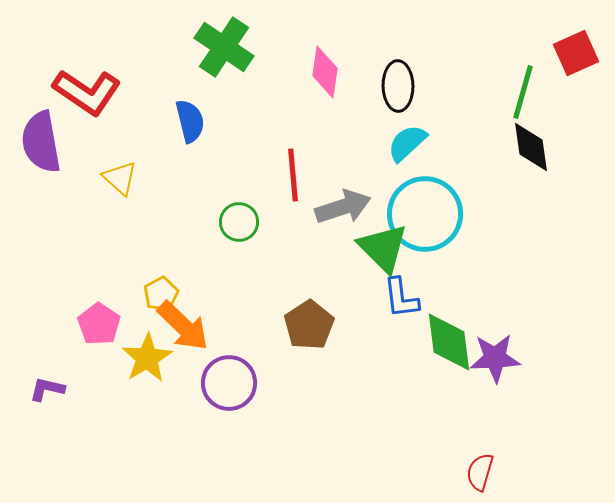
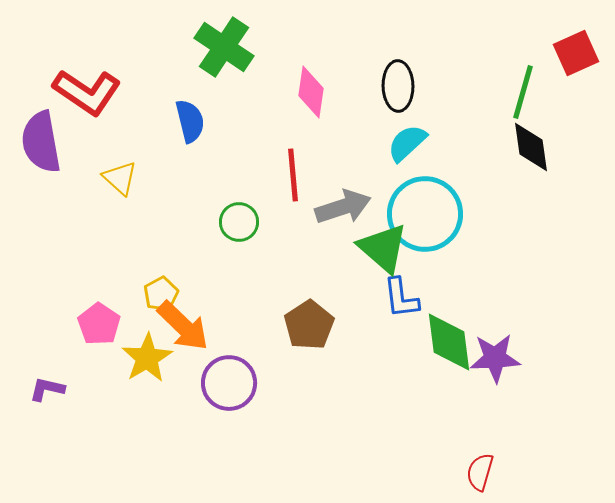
pink diamond: moved 14 px left, 20 px down
green triangle: rotated 4 degrees counterclockwise
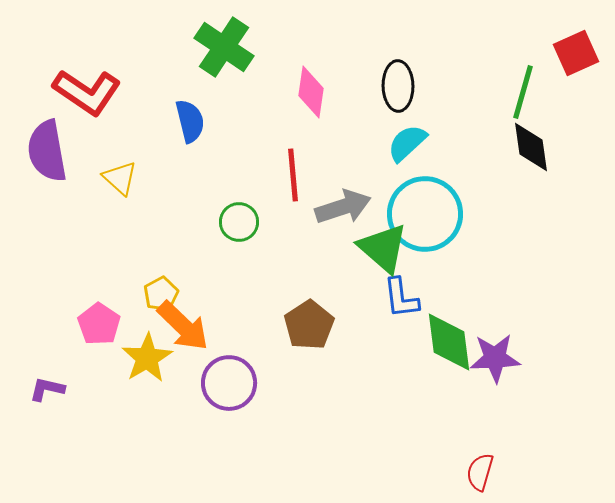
purple semicircle: moved 6 px right, 9 px down
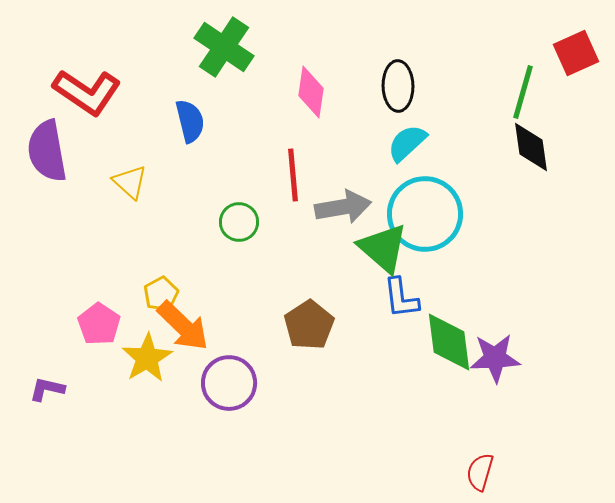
yellow triangle: moved 10 px right, 4 px down
gray arrow: rotated 8 degrees clockwise
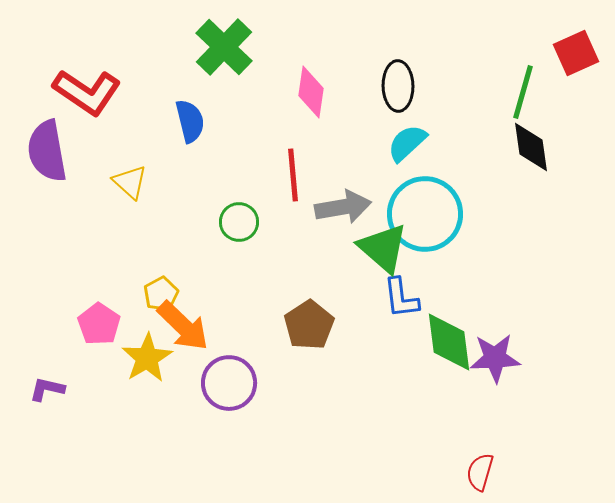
green cross: rotated 10 degrees clockwise
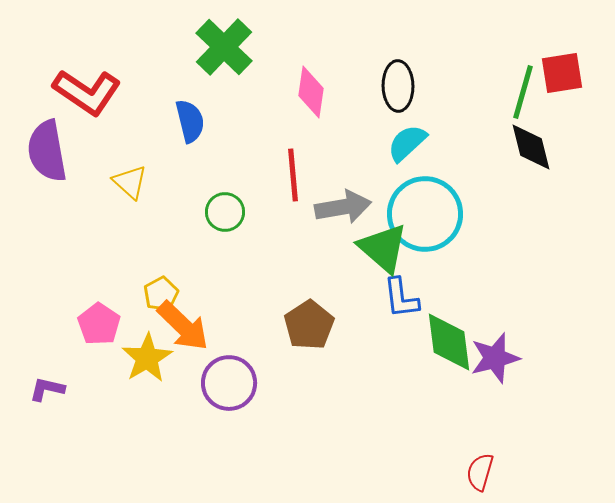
red square: moved 14 px left, 20 px down; rotated 15 degrees clockwise
black diamond: rotated 6 degrees counterclockwise
green circle: moved 14 px left, 10 px up
purple star: rotated 12 degrees counterclockwise
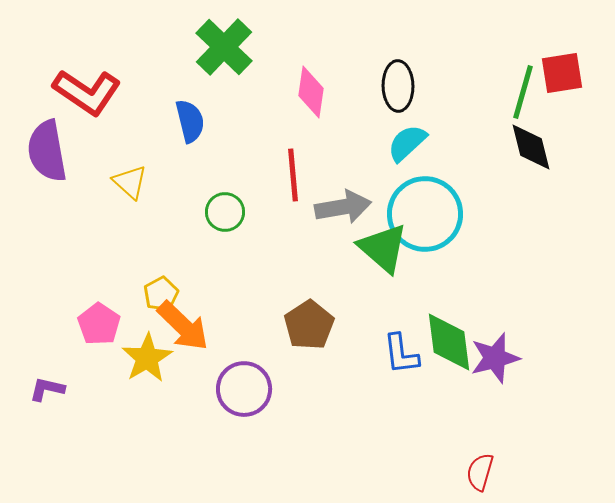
blue L-shape: moved 56 px down
purple circle: moved 15 px right, 6 px down
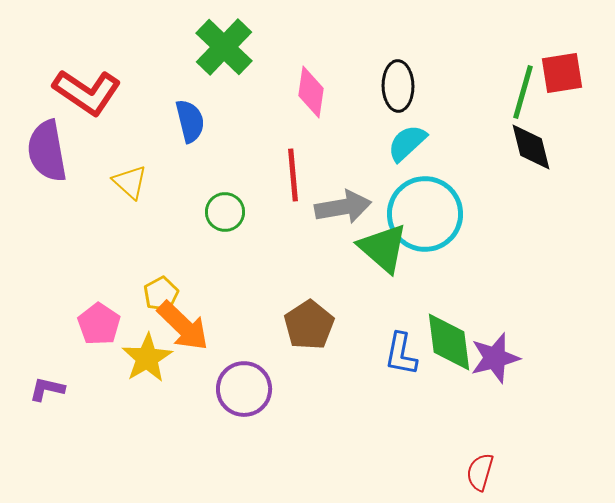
blue L-shape: rotated 18 degrees clockwise
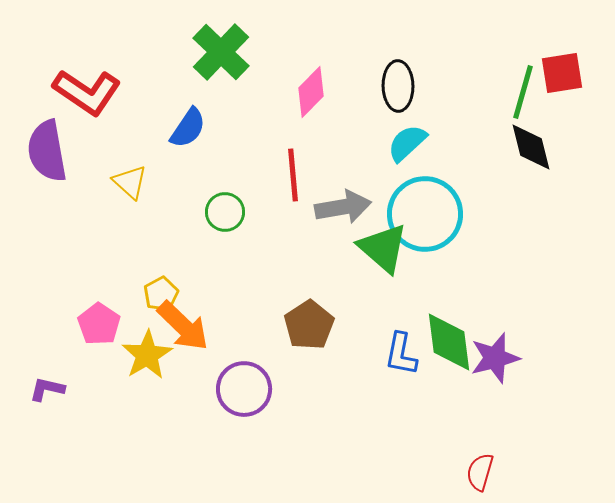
green cross: moved 3 px left, 5 px down
pink diamond: rotated 36 degrees clockwise
blue semicircle: moved 2 px left, 7 px down; rotated 48 degrees clockwise
yellow star: moved 3 px up
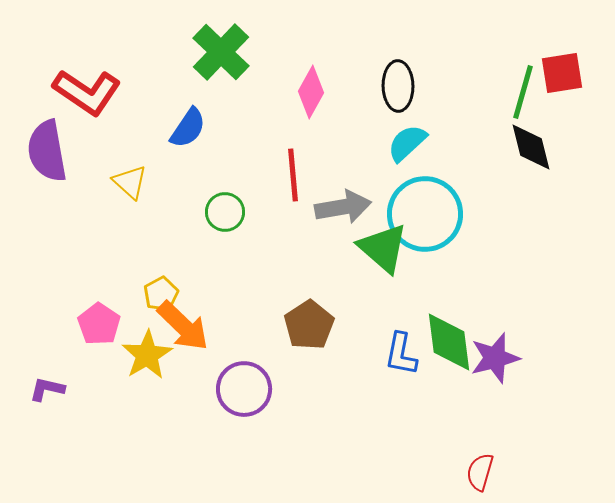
pink diamond: rotated 15 degrees counterclockwise
